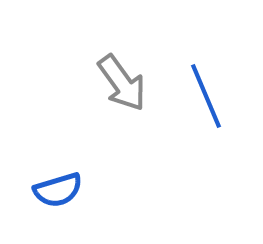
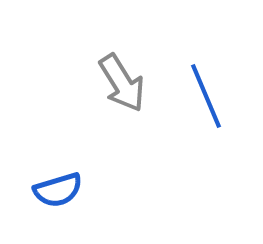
gray arrow: rotated 4 degrees clockwise
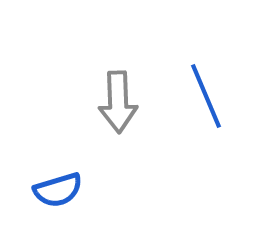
gray arrow: moved 4 px left, 19 px down; rotated 30 degrees clockwise
